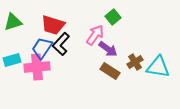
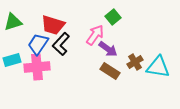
blue trapezoid: moved 4 px left, 4 px up
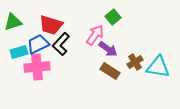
red trapezoid: moved 2 px left
blue trapezoid: rotated 30 degrees clockwise
cyan rectangle: moved 7 px right, 8 px up
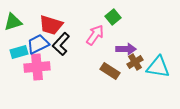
purple arrow: moved 18 px right; rotated 36 degrees counterclockwise
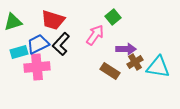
red trapezoid: moved 2 px right, 5 px up
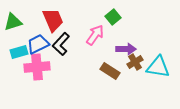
red trapezoid: rotated 130 degrees counterclockwise
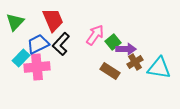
green square: moved 25 px down
green triangle: moved 2 px right; rotated 30 degrees counterclockwise
cyan rectangle: moved 2 px right, 6 px down; rotated 30 degrees counterclockwise
cyan triangle: moved 1 px right, 1 px down
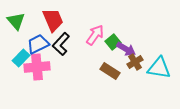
green triangle: moved 1 px right, 1 px up; rotated 24 degrees counterclockwise
purple arrow: rotated 30 degrees clockwise
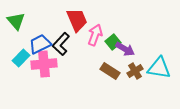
red trapezoid: moved 24 px right
pink arrow: rotated 15 degrees counterclockwise
blue trapezoid: moved 2 px right
purple arrow: moved 1 px left
brown cross: moved 9 px down
pink cross: moved 7 px right, 3 px up
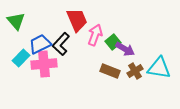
brown rectangle: rotated 12 degrees counterclockwise
